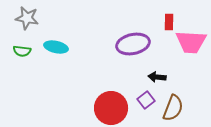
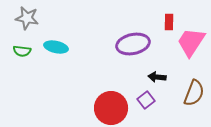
pink trapezoid: rotated 120 degrees clockwise
brown semicircle: moved 21 px right, 15 px up
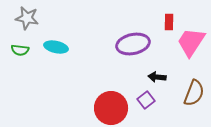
green semicircle: moved 2 px left, 1 px up
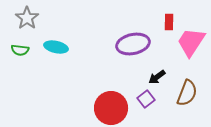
gray star: rotated 25 degrees clockwise
black arrow: rotated 42 degrees counterclockwise
brown semicircle: moved 7 px left
purple square: moved 1 px up
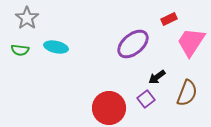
red rectangle: moved 3 px up; rotated 63 degrees clockwise
purple ellipse: rotated 28 degrees counterclockwise
red circle: moved 2 px left
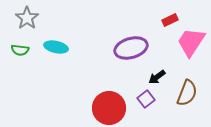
red rectangle: moved 1 px right, 1 px down
purple ellipse: moved 2 px left, 4 px down; rotated 24 degrees clockwise
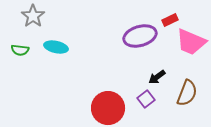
gray star: moved 6 px right, 2 px up
pink trapezoid: rotated 100 degrees counterclockwise
purple ellipse: moved 9 px right, 12 px up
red circle: moved 1 px left
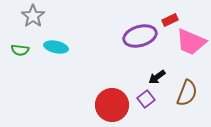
red circle: moved 4 px right, 3 px up
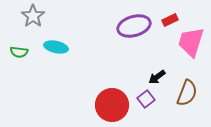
purple ellipse: moved 6 px left, 10 px up
pink trapezoid: rotated 84 degrees clockwise
green semicircle: moved 1 px left, 2 px down
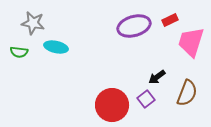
gray star: moved 7 px down; rotated 25 degrees counterclockwise
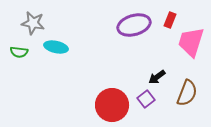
red rectangle: rotated 42 degrees counterclockwise
purple ellipse: moved 1 px up
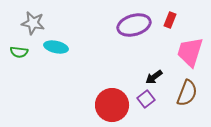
pink trapezoid: moved 1 px left, 10 px down
black arrow: moved 3 px left
